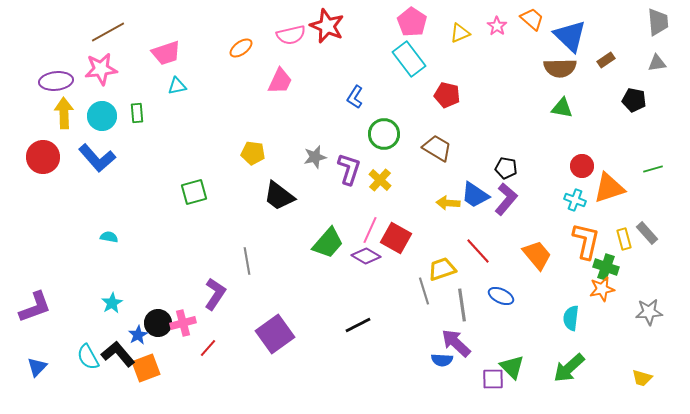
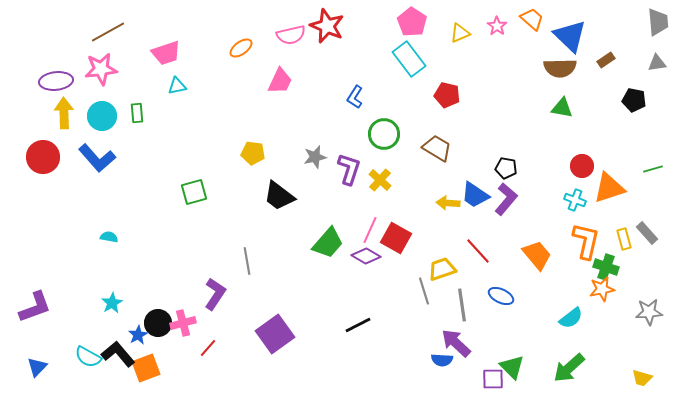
cyan semicircle at (571, 318): rotated 135 degrees counterclockwise
cyan semicircle at (88, 357): rotated 32 degrees counterclockwise
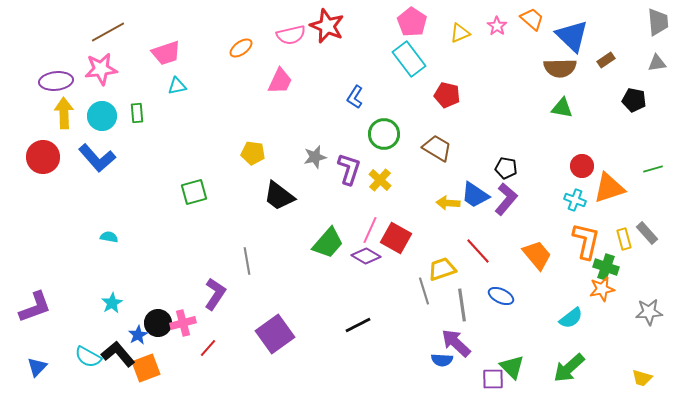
blue triangle at (570, 36): moved 2 px right
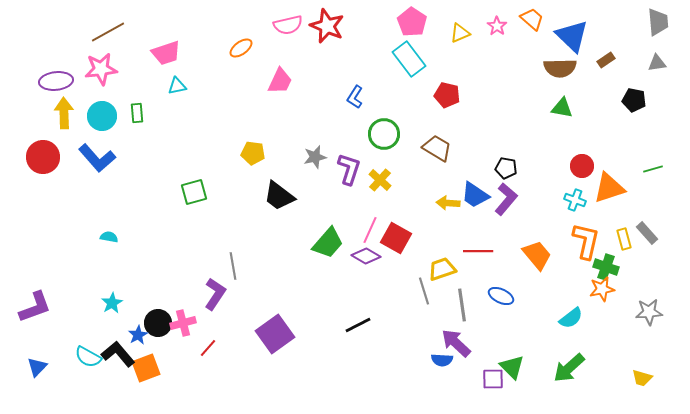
pink semicircle at (291, 35): moved 3 px left, 10 px up
red line at (478, 251): rotated 48 degrees counterclockwise
gray line at (247, 261): moved 14 px left, 5 px down
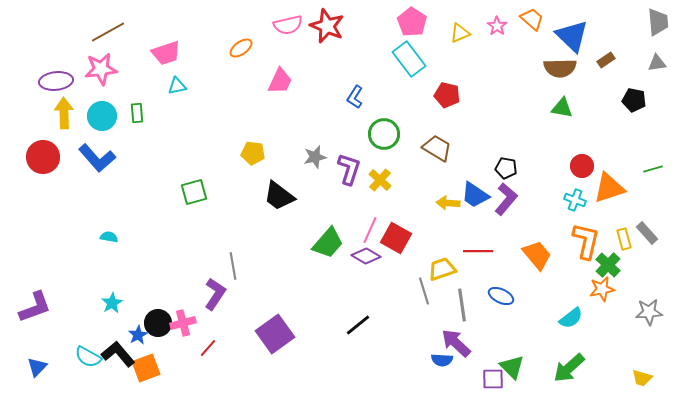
green cross at (606, 267): moved 2 px right, 2 px up; rotated 25 degrees clockwise
black line at (358, 325): rotated 12 degrees counterclockwise
